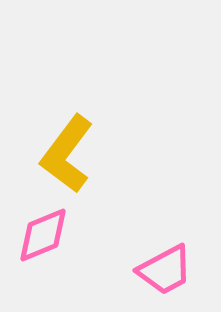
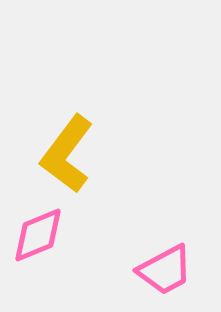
pink diamond: moved 5 px left
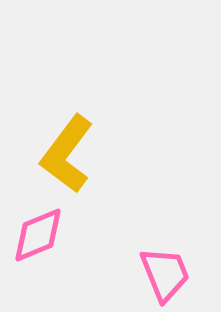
pink trapezoid: moved 4 px down; rotated 84 degrees counterclockwise
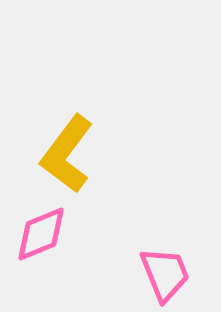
pink diamond: moved 3 px right, 1 px up
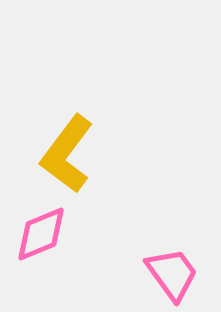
pink trapezoid: moved 7 px right; rotated 14 degrees counterclockwise
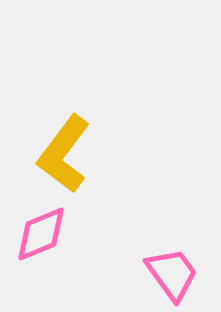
yellow L-shape: moved 3 px left
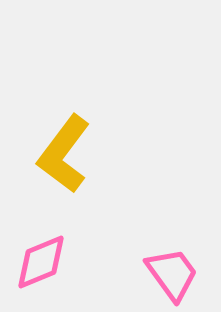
pink diamond: moved 28 px down
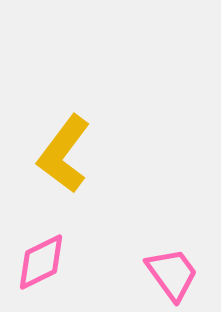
pink diamond: rotated 4 degrees counterclockwise
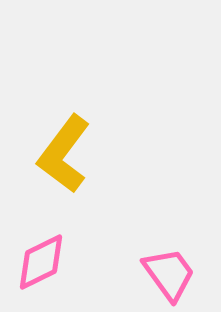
pink trapezoid: moved 3 px left
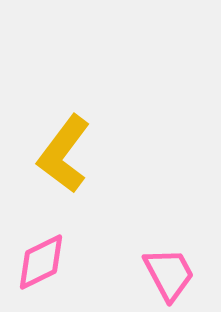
pink trapezoid: rotated 8 degrees clockwise
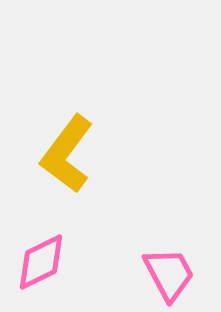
yellow L-shape: moved 3 px right
